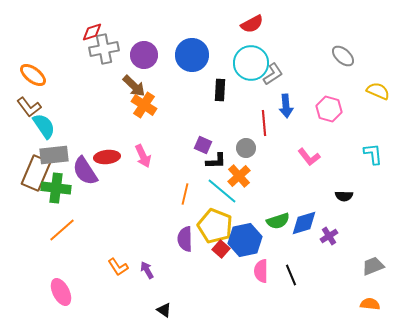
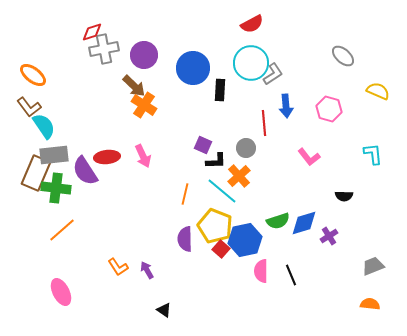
blue circle at (192, 55): moved 1 px right, 13 px down
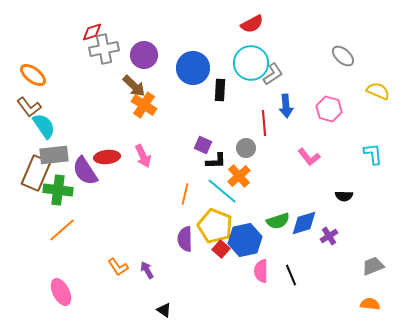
green cross at (56, 188): moved 2 px right, 2 px down
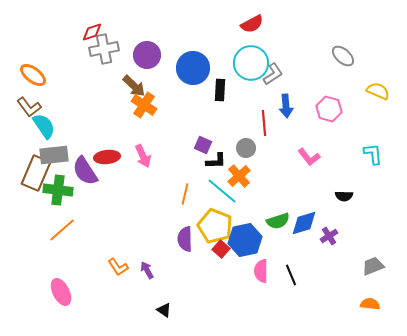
purple circle at (144, 55): moved 3 px right
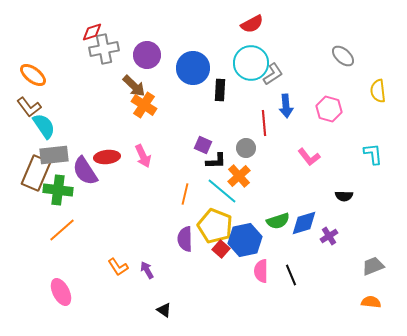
yellow semicircle at (378, 91): rotated 120 degrees counterclockwise
orange semicircle at (370, 304): moved 1 px right, 2 px up
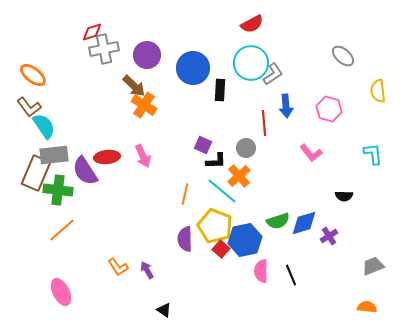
pink L-shape at (309, 157): moved 2 px right, 4 px up
orange semicircle at (371, 302): moved 4 px left, 5 px down
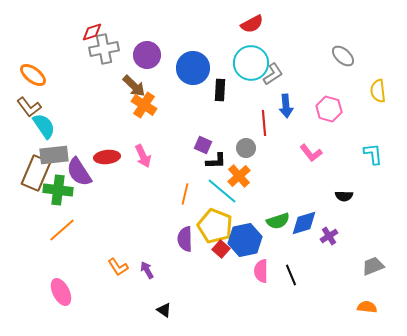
purple semicircle at (85, 171): moved 6 px left, 1 px down
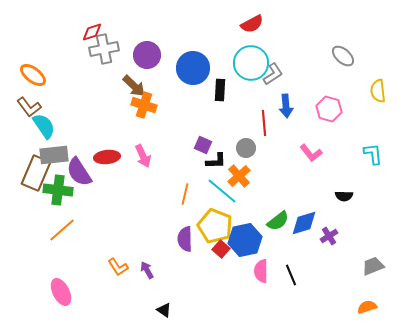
orange cross at (144, 105): rotated 15 degrees counterclockwise
green semicircle at (278, 221): rotated 20 degrees counterclockwise
orange semicircle at (367, 307): rotated 24 degrees counterclockwise
